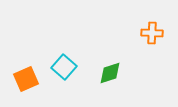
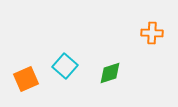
cyan square: moved 1 px right, 1 px up
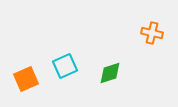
orange cross: rotated 10 degrees clockwise
cyan square: rotated 25 degrees clockwise
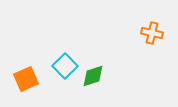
cyan square: rotated 20 degrees counterclockwise
green diamond: moved 17 px left, 3 px down
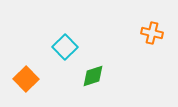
cyan square: moved 19 px up
orange square: rotated 20 degrees counterclockwise
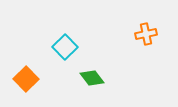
orange cross: moved 6 px left, 1 px down; rotated 25 degrees counterclockwise
green diamond: moved 1 px left, 2 px down; rotated 70 degrees clockwise
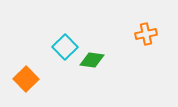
green diamond: moved 18 px up; rotated 45 degrees counterclockwise
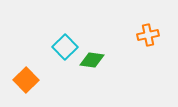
orange cross: moved 2 px right, 1 px down
orange square: moved 1 px down
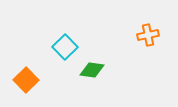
green diamond: moved 10 px down
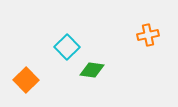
cyan square: moved 2 px right
